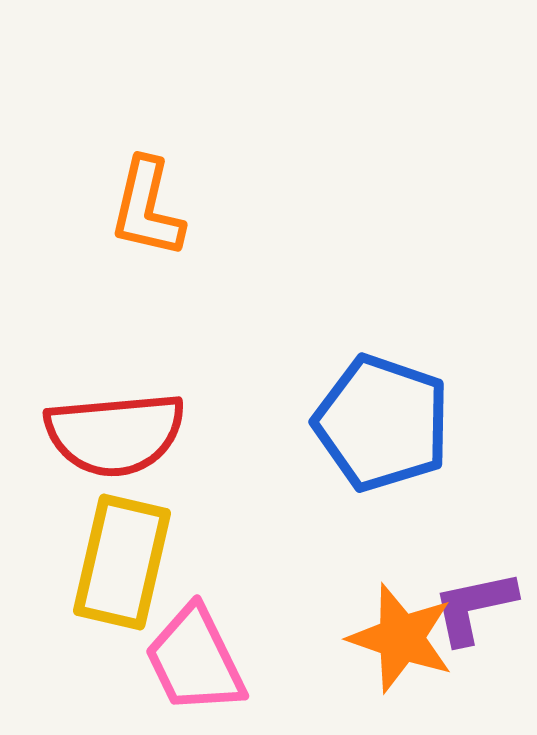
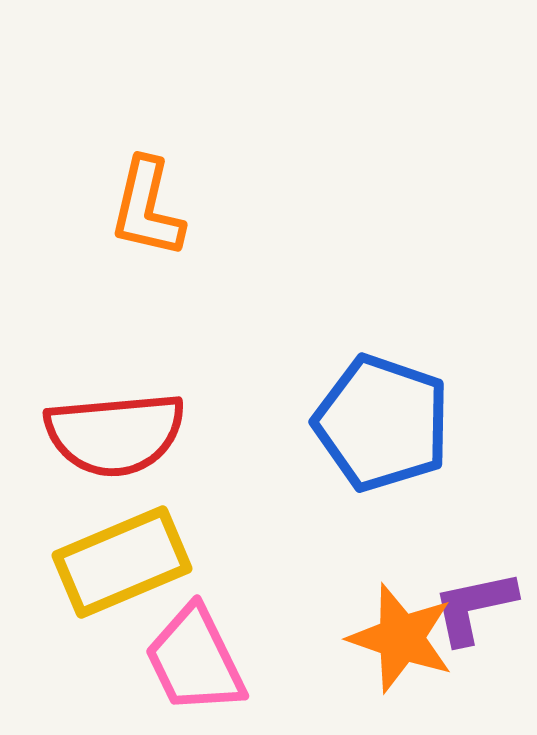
yellow rectangle: rotated 54 degrees clockwise
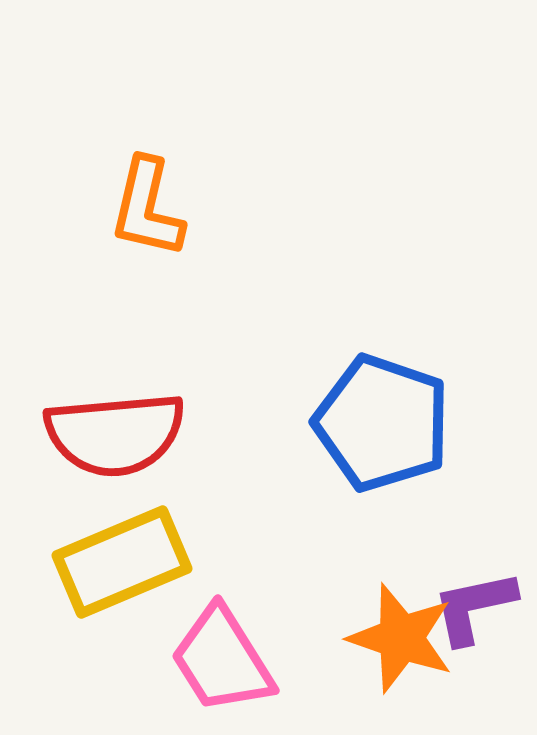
pink trapezoid: moved 27 px right; rotated 6 degrees counterclockwise
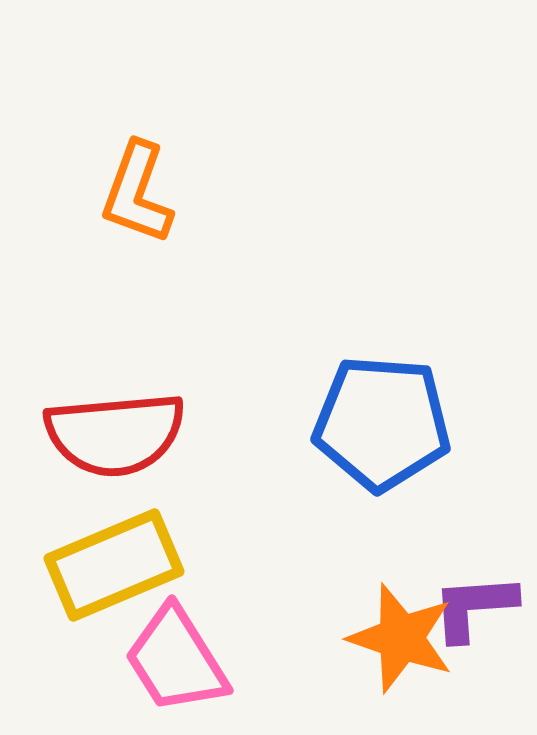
orange L-shape: moved 10 px left, 15 px up; rotated 7 degrees clockwise
blue pentagon: rotated 15 degrees counterclockwise
yellow rectangle: moved 8 px left, 3 px down
purple L-shape: rotated 8 degrees clockwise
pink trapezoid: moved 46 px left
